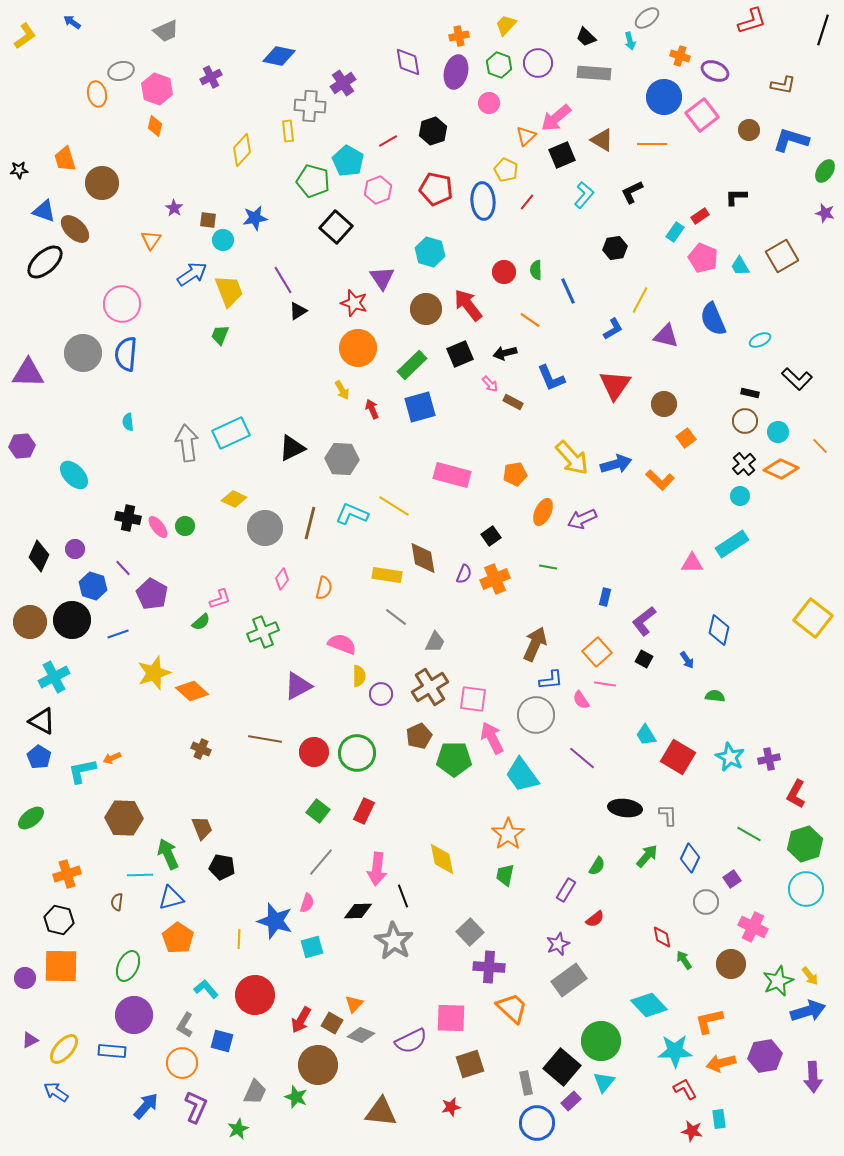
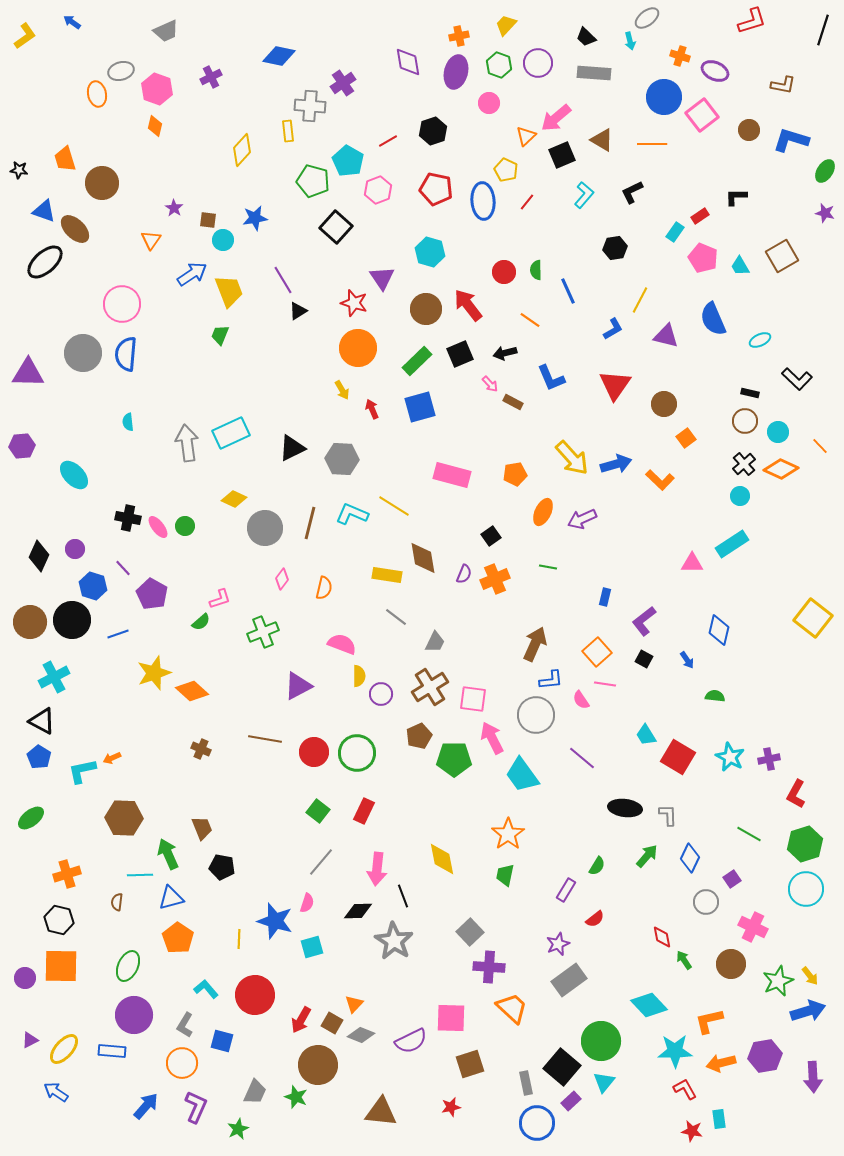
black star at (19, 170): rotated 12 degrees clockwise
green rectangle at (412, 365): moved 5 px right, 4 px up
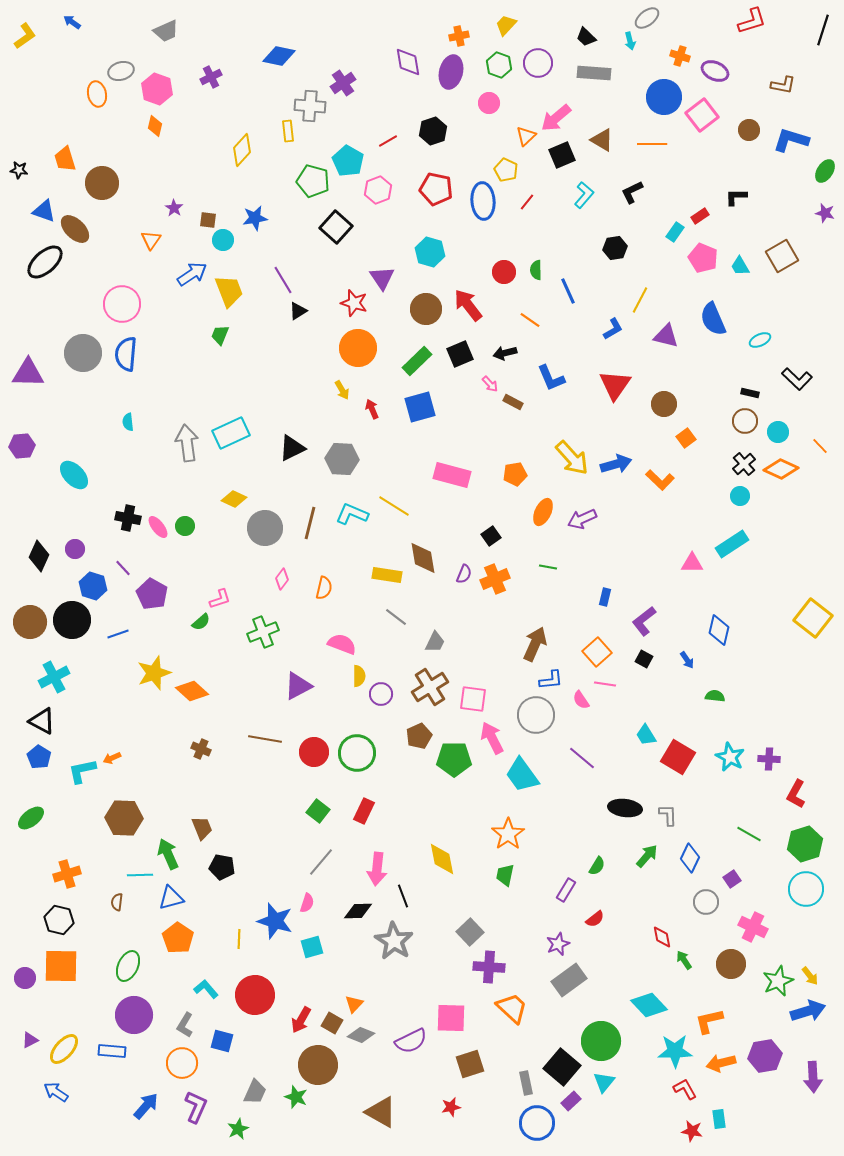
purple ellipse at (456, 72): moved 5 px left
purple cross at (769, 759): rotated 15 degrees clockwise
brown triangle at (381, 1112): rotated 24 degrees clockwise
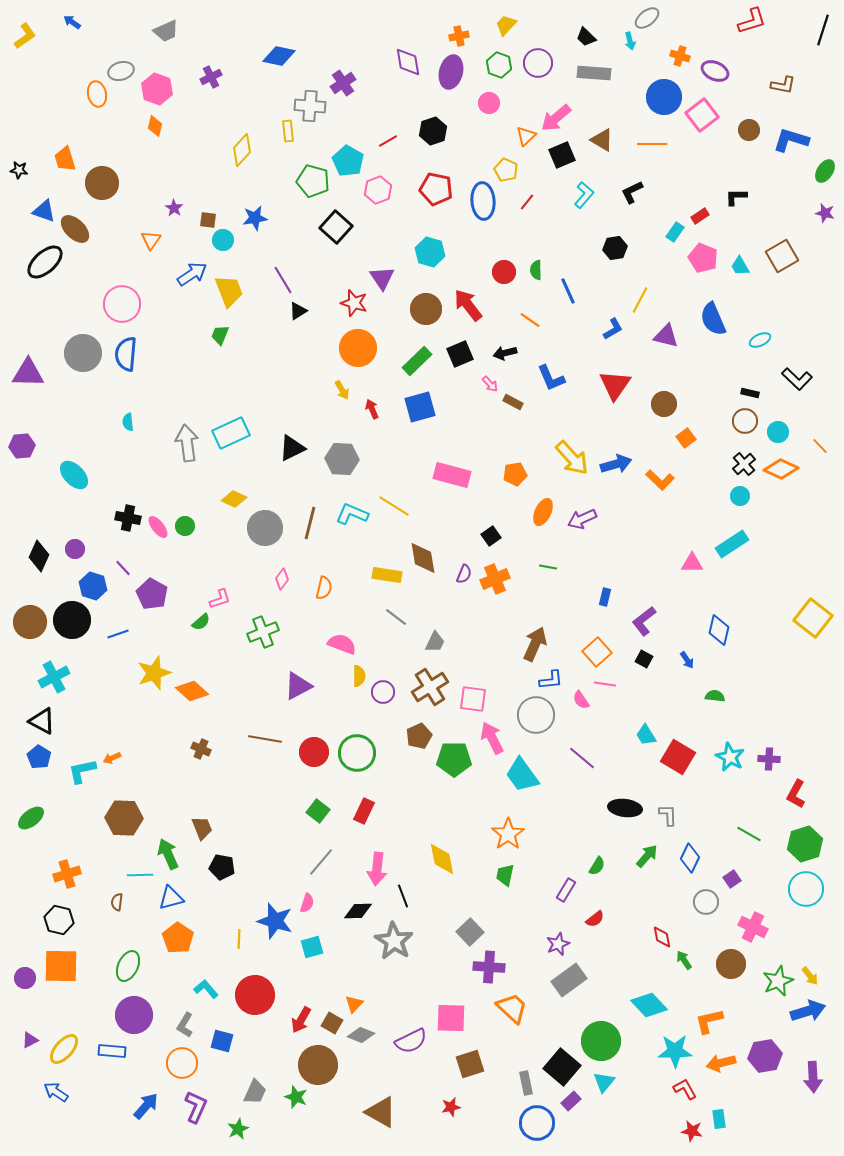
purple circle at (381, 694): moved 2 px right, 2 px up
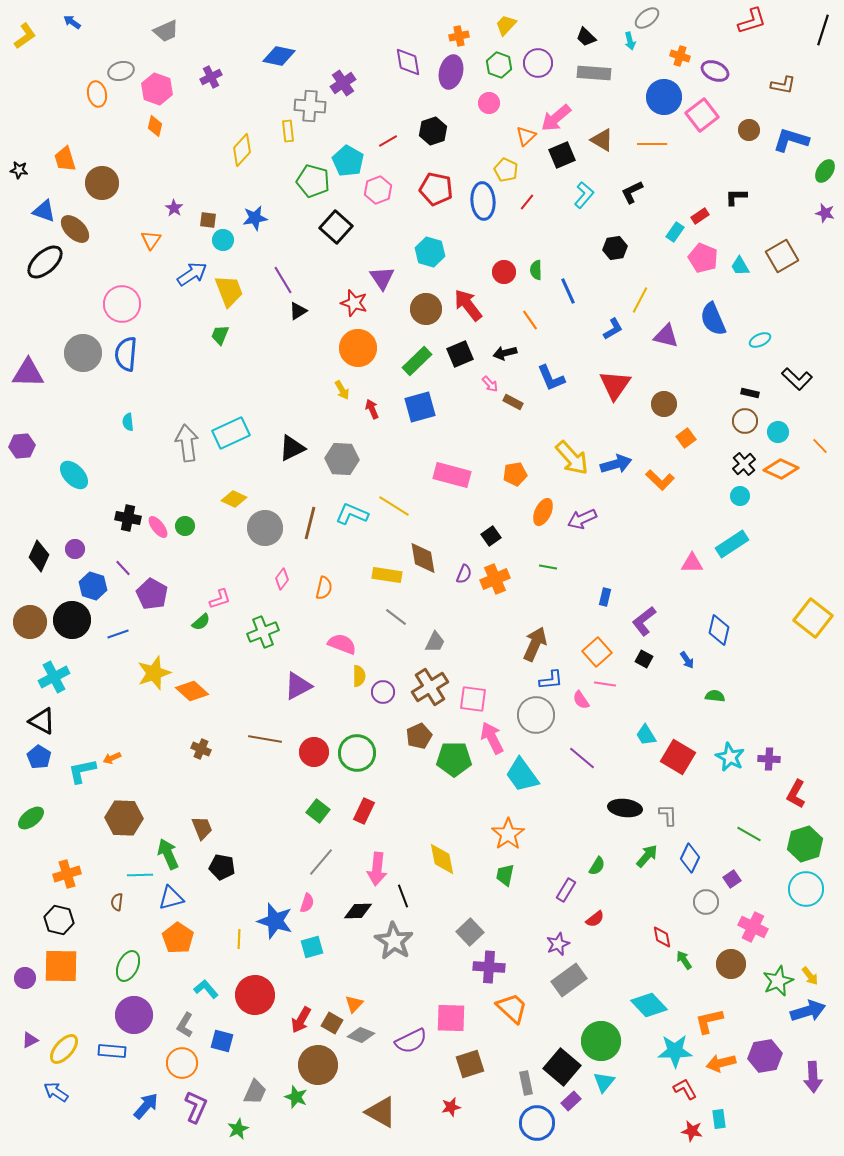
orange line at (530, 320): rotated 20 degrees clockwise
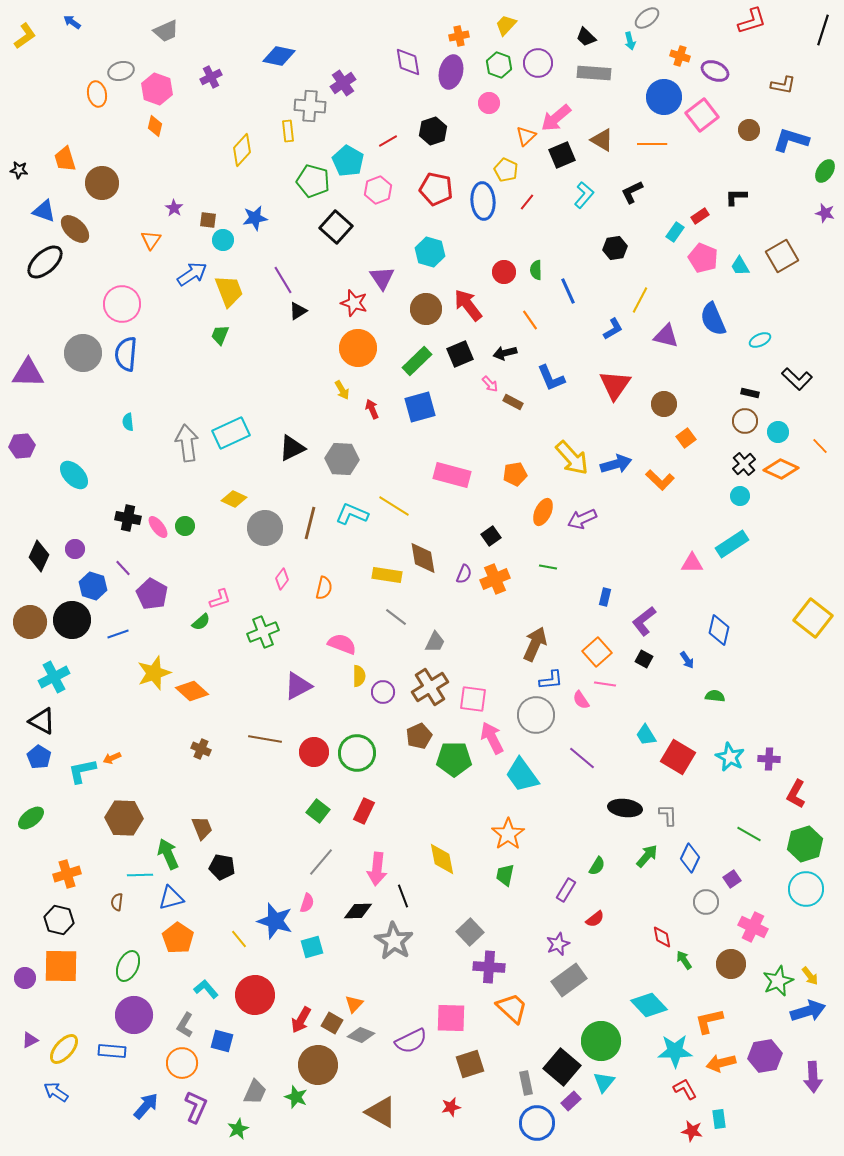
yellow line at (239, 939): rotated 42 degrees counterclockwise
